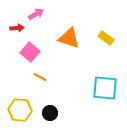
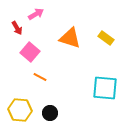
red arrow: rotated 64 degrees clockwise
orange triangle: moved 1 px right
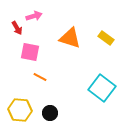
pink arrow: moved 2 px left, 2 px down; rotated 14 degrees clockwise
pink square: rotated 30 degrees counterclockwise
cyan square: moved 3 px left; rotated 32 degrees clockwise
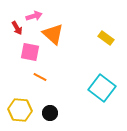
orange triangle: moved 17 px left, 4 px up; rotated 25 degrees clockwise
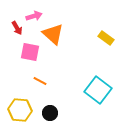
orange line: moved 4 px down
cyan square: moved 4 px left, 2 px down
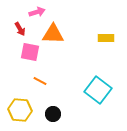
pink arrow: moved 3 px right, 4 px up
red arrow: moved 3 px right, 1 px down
orange triangle: rotated 40 degrees counterclockwise
yellow rectangle: rotated 35 degrees counterclockwise
black circle: moved 3 px right, 1 px down
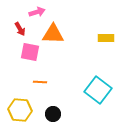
orange line: moved 1 px down; rotated 24 degrees counterclockwise
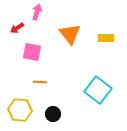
pink arrow: rotated 56 degrees counterclockwise
red arrow: moved 3 px left, 1 px up; rotated 88 degrees clockwise
orange triangle: moved 17 px right; rotated 50 degrees clockwise
pink square: moved 2 px right
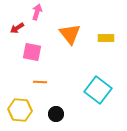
black circle: moved 3 px right
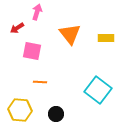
pink square: moved 1 px up
